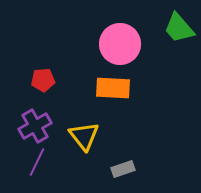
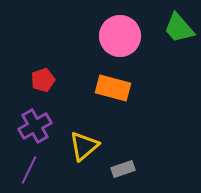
pink circle: moved 8 px up
red pentagon: rotated 15 degrees counterclockwise
orange rectangle: rotated 12 degrees clockwise
yellow triangle: moved 10 px down; rotated 28 degrees clockwise
purple line: moved 8 px left, 8 px down
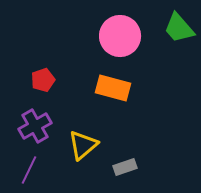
yellow triangle: moved 1 px left, 1 px up
gray rectangle: moved 2 px right, 2 px up
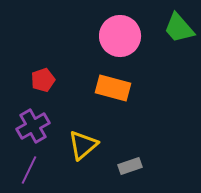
purple cross: moved 2 px left
gray rectangle: moved 5 px right, 1 px up
